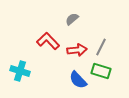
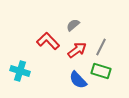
gray semicircle: moved 1 px right, 6 px down
red arrow: rotated 30 degrees counterclockwise
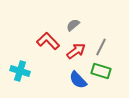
red arrow: moved 1 px left, 1 px down
